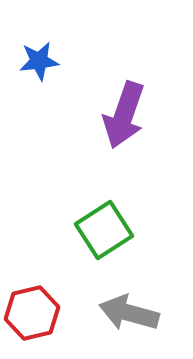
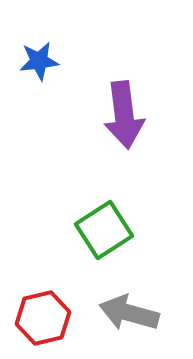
purple arrow: rotated 26 degrees counterclockwise
red hexagon: moved 11 px right, 5 px down
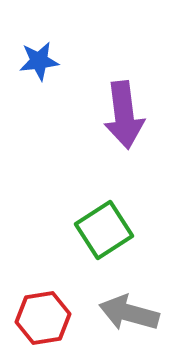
red hexagon: rotated 4 degrees clockwise
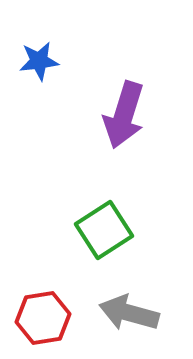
purple arrow: rotated 24 degrees clockwise
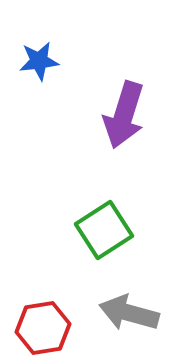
red hexagon: moved 10 px down
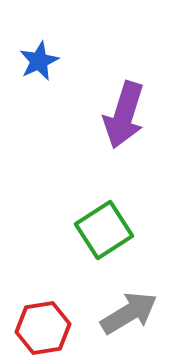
blue star: rotated 18 degrees counterclockwise
gray arrow: rotated 134 degrees clockwise
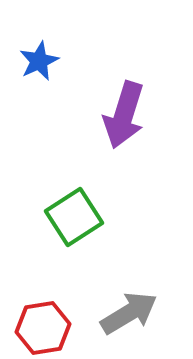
green square: moved 30 px left, 13 px up
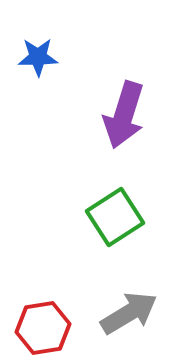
blue star: moved 1 px left, 4 px up; rotated 24 degrees clockwise
green square: moved 41 px right
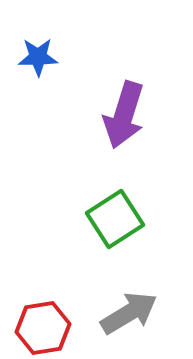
green square: moved 2 px down
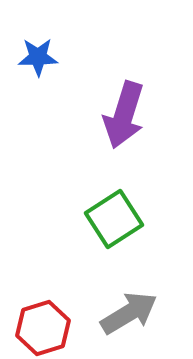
green square: moved 1 px left
red hexagon: rotated 8 degrees counterclockwise
